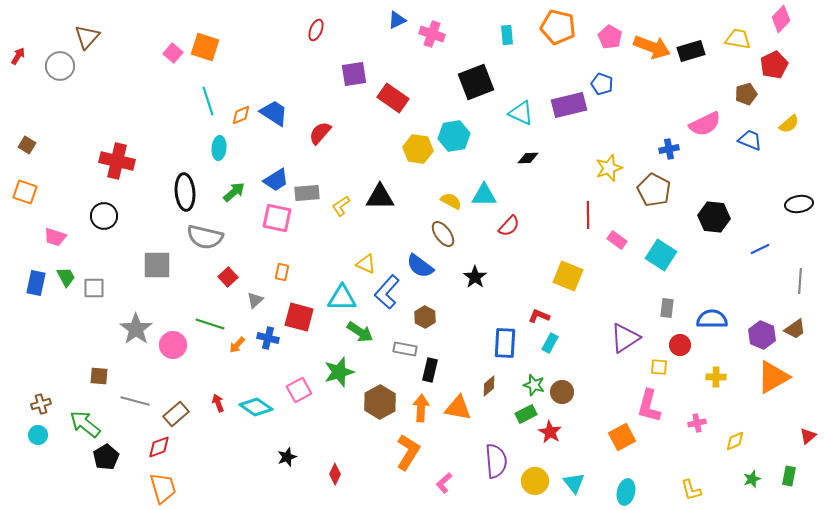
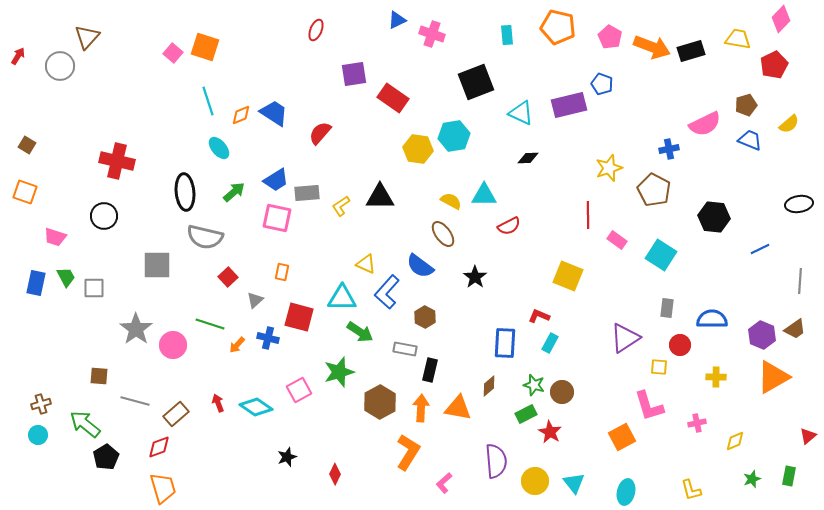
brown pentagon at (746, 94): moved 11 px down
cyan ellipse at (219, 148): rotated 45 degrees counterclockwise
red semicircle at (509, 226): rotated 20 degrees clockwise
pink L-shape at (649, 406): rotated 32 degrees counterclockwise
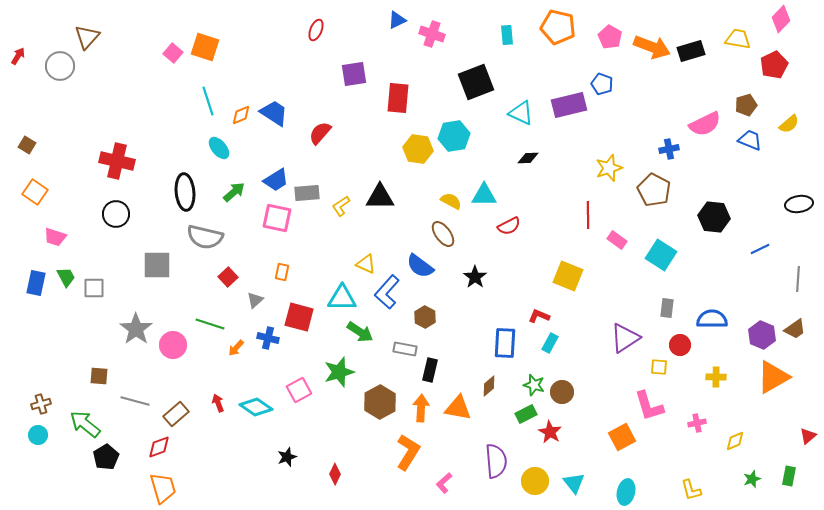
red rectangle at (393, 98): moved 5 px right; rotated 60 degrees clockwise
orange square at (25, 192): moved 10 px right; rotated 15 degrees clockwise
black circle at (104, 216): moved 12 px right, 2 px up
gray line at (800, 281): moved 2 px left, 2 px up
orange arrow at (237, 345): moved 1 px left, 3 px down
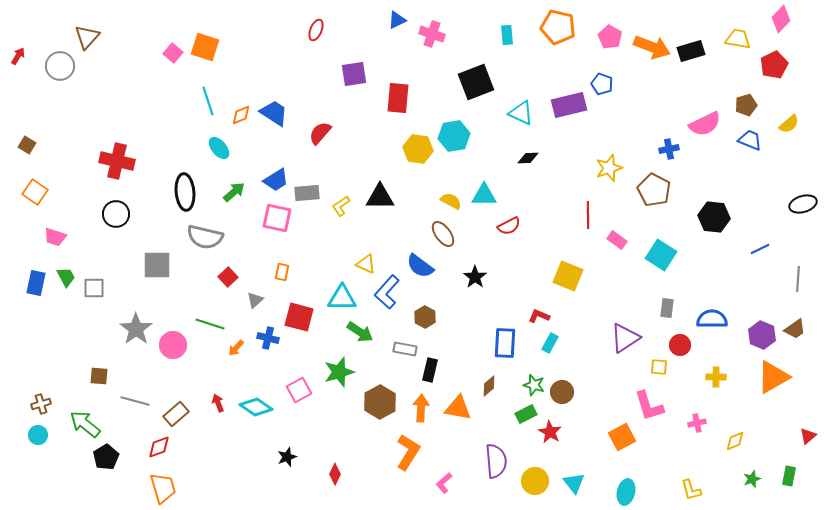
black ellipse at (799, 204): moved 4 px right; rotated 8 degrees counterclockwise
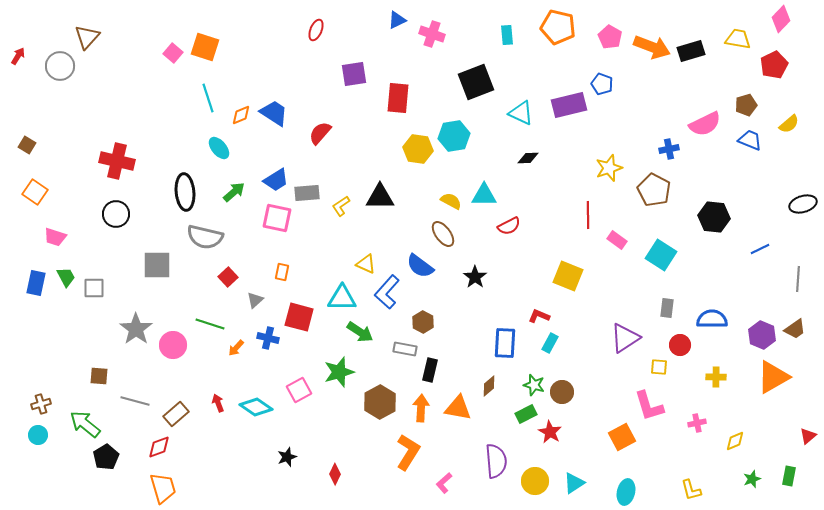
cyan line at (208, 101): moved 3 px up
brown hexagon at (425, 317): moved 2 px left, 5 px down
cyan triangle at (574, 483): rotated 35 degrees clockwise
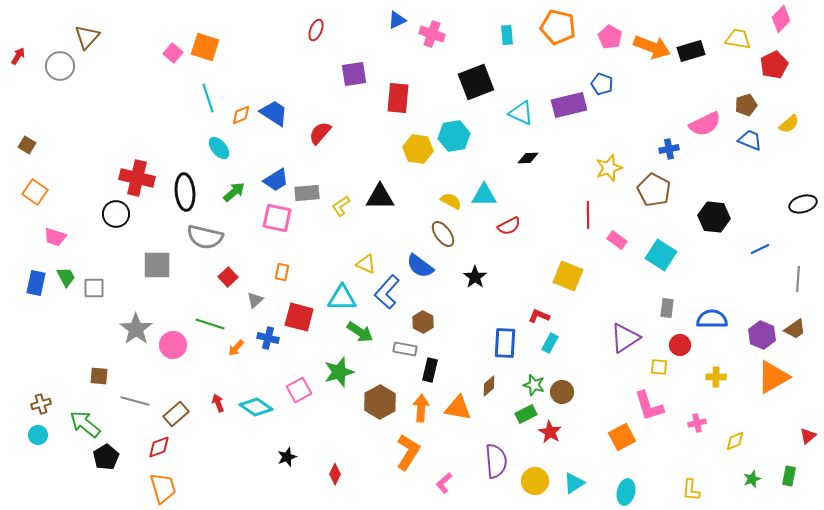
red cross at (117, 161): moved 20 px right, 17 px down
yellow L-shape at (691, 490): rotated 20 degrees clockwise
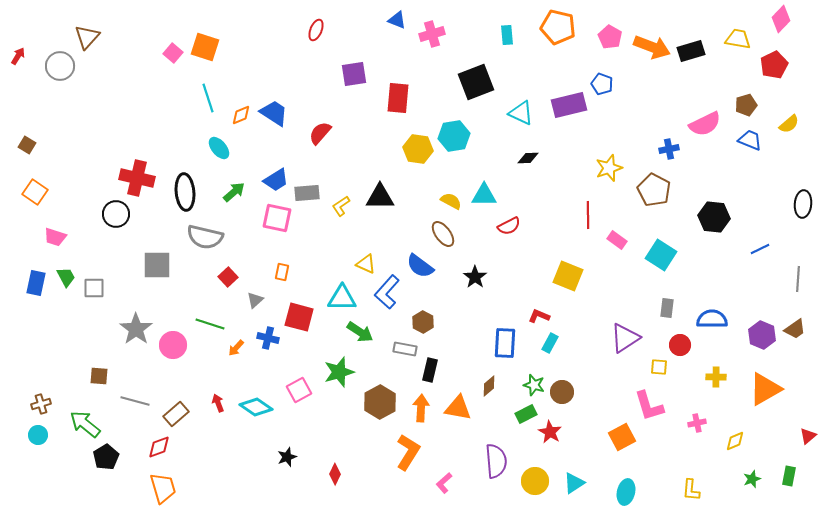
blue triangle at (397, 20): rotated 48 degrees clockwise
pink cross at (432, 34): rotated 35 degrees counterclockwise
black ellipse at (803, 204): rotated 68 degrees counterclockwise
orange triangle at (773, 377): moved 8 px left, 12 px down
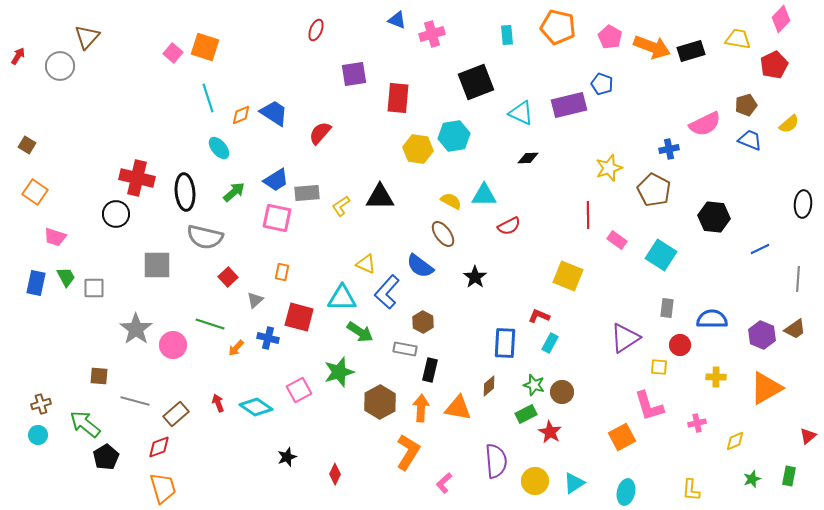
orange triangle at (765, 389): moved 1 px right, 1 px up
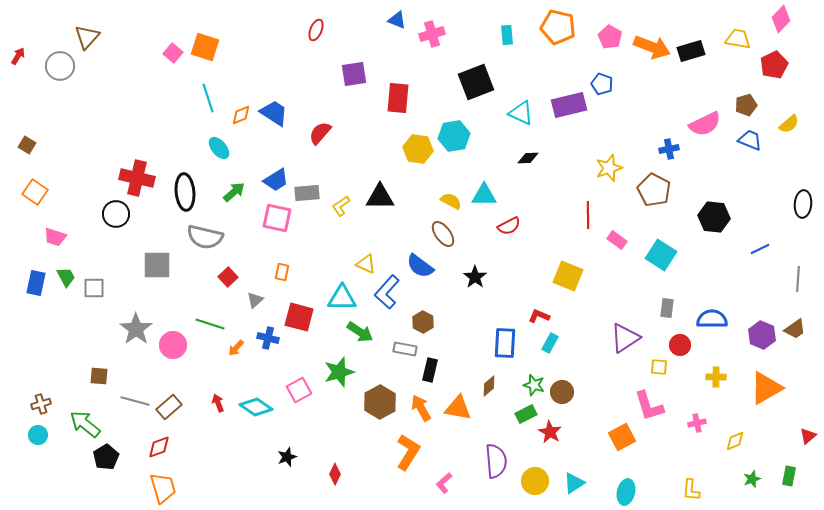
orange arrow at (421, 408): rotated 32 degrees counterclockwise
brown rectangle at (176, 414): moved 7 px left, 7 px up
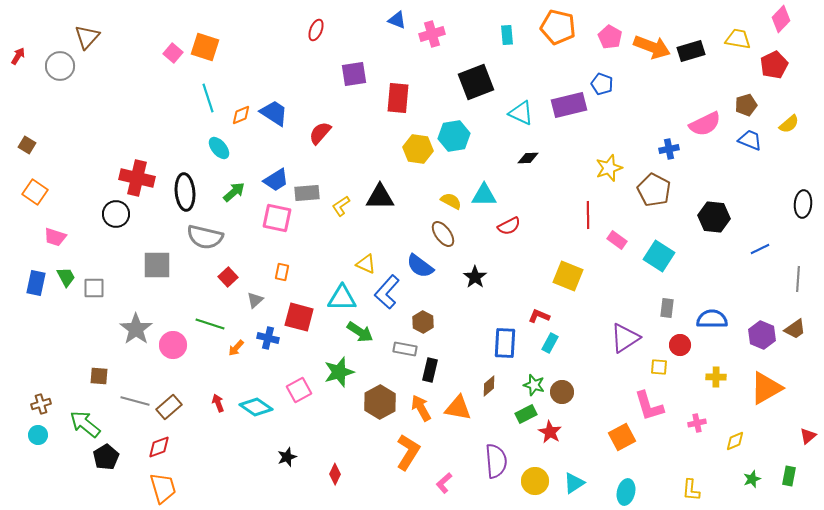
cyan square at (661, 255): moved 2 px left, 1 px down
